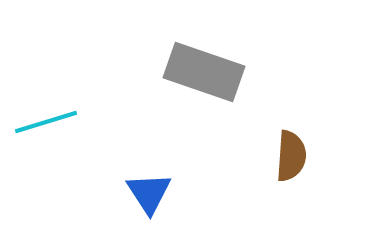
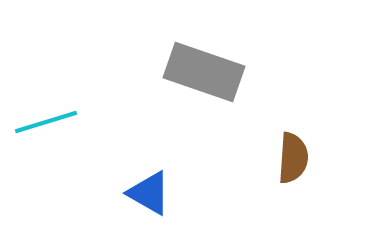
brown semicircle: moved 2 px right, 2 px down
blue triangle: rotated 27 degrees counterclockwise
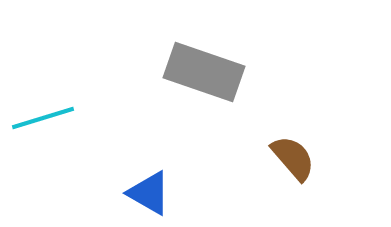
cyan line: moved 3 px left, 4 px up
brown semicircle: rotated 45 degrees counterclockwise
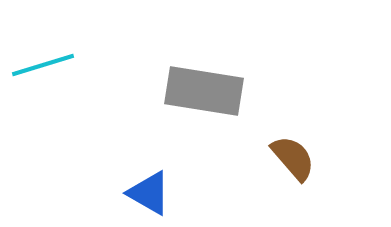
gray rectangle: moved 19 px down; rotated 10 degrees counterclockwise
cyan line: moved 53 px up
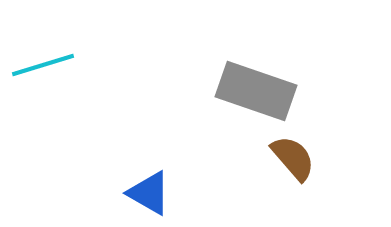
gray rectangle: moved 52 px right; rotated 10 degrees clockwise
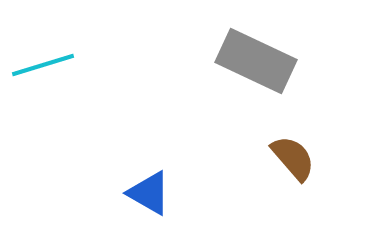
gray rectangle: moved 30 px up; rotated 6 degrees clockwise
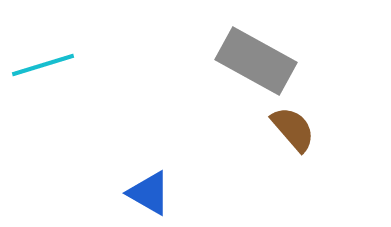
gray rectangle: rotated 4 degrees clockwise
brown semicircle: moved 29 px up
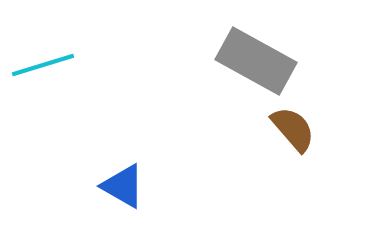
blue triangle: moved 26 px left, 7 px up
